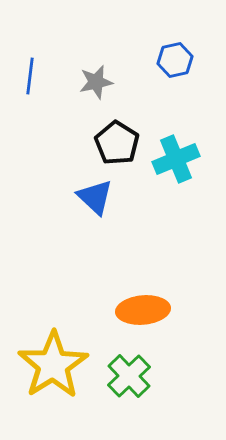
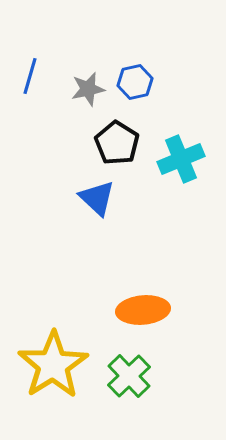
blue hexagon: moved 40 px left, 22 px down
blue line: rotated 9 degrees clockwise
gray star: moved 8 px left, 7 px down
cyan cross: moved 5 px right
blue triangle: moved 2 px right, 1 px down
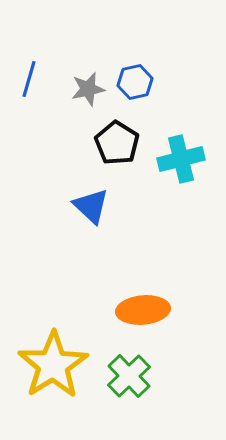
blue line: moved 1 px left, 3 px down
cyan cross: rotated 9 degrees clockwise
blue triangle: moved 6 px left, 8 px down
